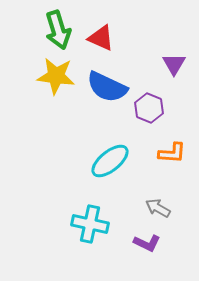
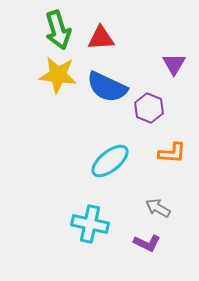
red triangle: rotated 28 degrees counterclockwise
yellow star: moved 2 px right, 1 px up
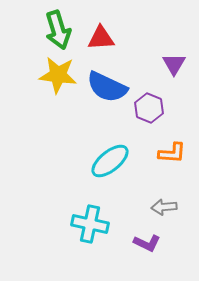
gray arrow: moved 6 px right, 1 px up; rotated 35 degrees counterclockwise
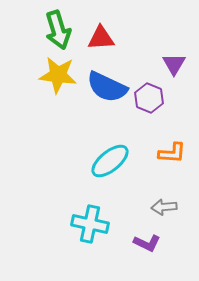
purple hexagon: moved 10 px up
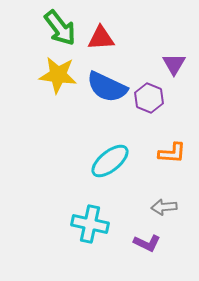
green arrow: moved 2 px right, 2 px up; rotated 21 degrees counterclockwise
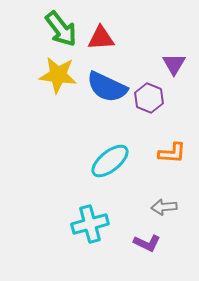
green arrow: moved 1 px right, 1 px down
cyan cross: rotated 27 degrees counterclockwise
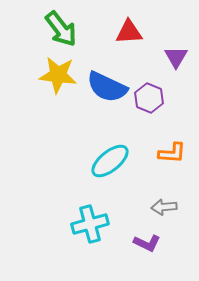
red triangle: moved 28 px right, 6 px up
purple triangle: moved 2 px right, 7 px up
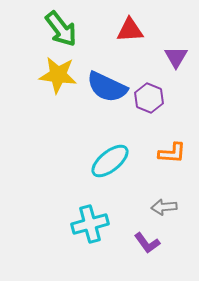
red triangle: moved 1 px right, 2 px up
purple L-shape: rotated 28 degrees clockwise
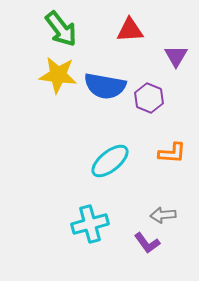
purple triangle: moved 1 px up
blue semicircle: moved 2 px left, 1 px up; rotated 15 degrees counterclockwise
gray arrow: moved 1 px left, 8 px down
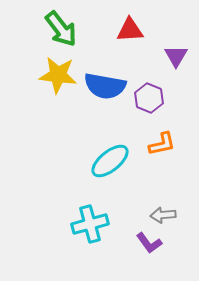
orange L-shape: moved 10 px left, 9 px up; rotated 16 degrees counterclockwise
purple L-shape: moved 2 px right
